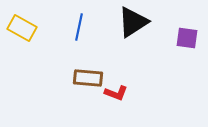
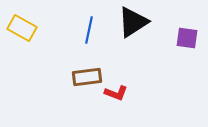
blue line: moved 10 px right, 3 px down
brown rectangle: moved 1 px left, 1 px up; rotated 12 degrees counterclockwise
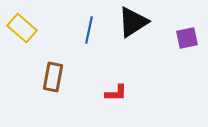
yellow rectangle: rotated 12 degrees clockwise
purple square: rotated 20 degrees counterclockwise
brown rectangle: moved 34 px left; rotated 72 degrees counterclockwise
red L-shape: rotated 20 degrees counterclockwise
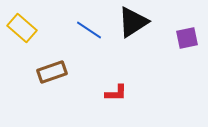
blue line: rotated 68 degrees counterclockwise
brown rectangle: moved 1 px left, 5 px up; rotated 60 degrees clockwise
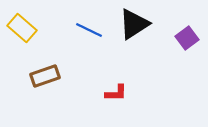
black triangle: moved 1 px right, 2 px down
blue line: rotated 8 degrees counterclockwise
purple square: rotated 25 degrees counterclockwise
brown rectangle: moved 7 px left, 4 px down
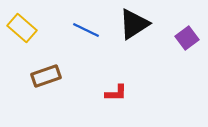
blue line: moved 3 px left
brown rectangle: moved 1 px right
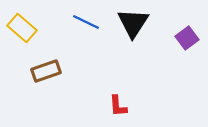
black triangle: moved 1 px left, 1 px up; rotated 24 degrees counterclockwise
blue line: moved 8 px up
brown rectangle: moved 5 px up
red L-shape: moved 2 px right, 13 px down; rotated 85 degrees clockwise
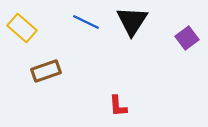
black triangle: moved 1 px left, 2 px up
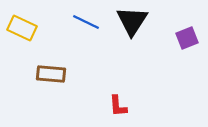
yellow rectangle: rotated 16 degrees counterclockwise
purple square: rotated 15 degrees clockwise
brown rectangle: moved 5 px right, 3 px down; rotated 24 degrees clockwise
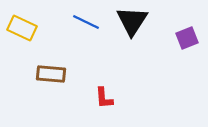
red L-shape: moved 14 px left, 8 px up
